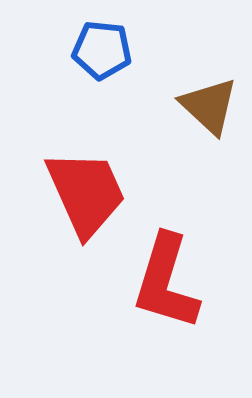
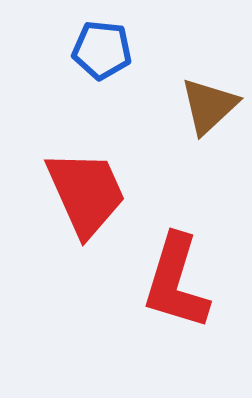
brown triangle: rotated 34 degrees clockwise
red L-shape: moved 10 px right
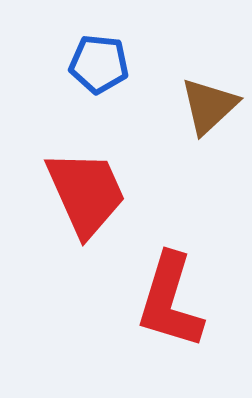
blue pentagon: moved 3 px left, 14 px down
red L-shape: moved 6 px left, 19 px down
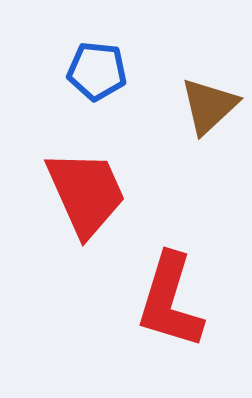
blue pentagon: moved 2 px left, 7 px down
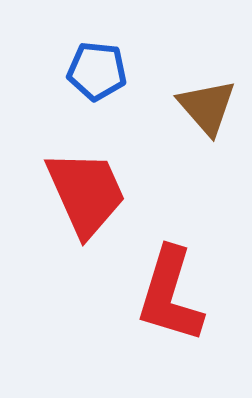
brown triangle: moved 2 px left, 1 px down; rotated 28 degrees counterclockwise
red L-shape: moved 6 px up
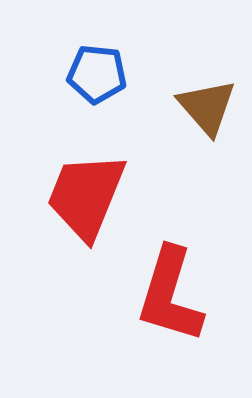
blue pentagon: moved 3 px down
red trapezoid: moved 3 px down; rotated 134 degrees counterclockwise
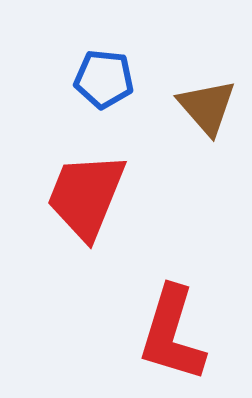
blue pentagon: moved 7 px right, 5 px down
red L-shape: moved 2 px right, 39 px down
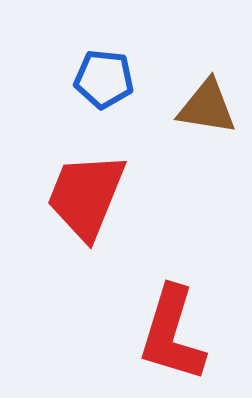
brown triangle: rotated 40 degrees counterclockwise
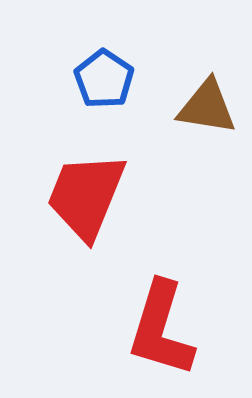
blue pentagon: rotated 28 degrees clockwise
red L-shape: moved 11 px left, 5 px up
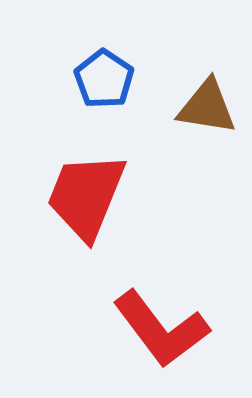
red L-shape: rotated 54 degrees counterclockwise
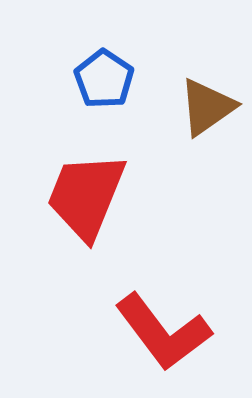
brown triangle: rotated 44 degrees counterclockwise
red L-shape: moved 2 px right, 3 px down
